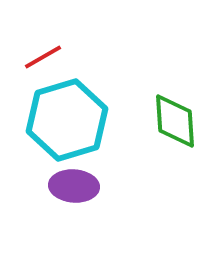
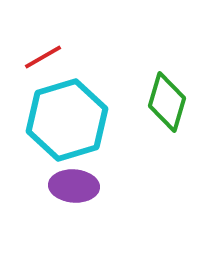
green diamond: moved 8 px left, 19 px up; rotated 20 degrees clockwise
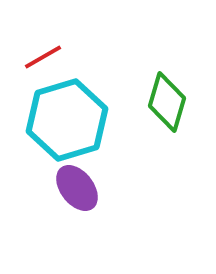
purple ellipse: moved 3 px right, 2 px down; rotated 48 degrees clockwise
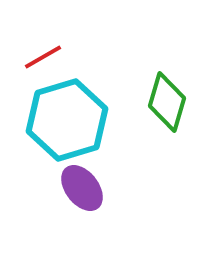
purple ellipse: moved 5 px right
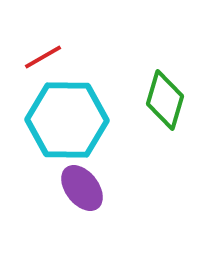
green diamond: moved 2 px left, 2 px up
cyan hexagon: rotated 18 degrees clockwise
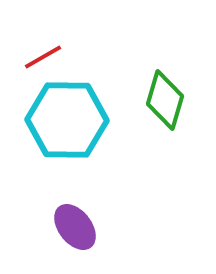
purple ellipse: moved 7 px left, 39 px down
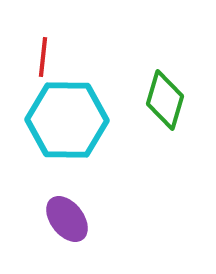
red line: rotated 54 degrees counterclockwise
purple ellipse: moved 8 px left, 8 px up
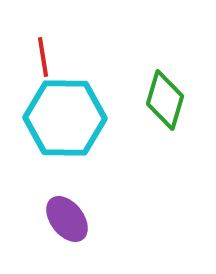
red line: rotated 15 degrees counterclockwise
cyan hexagon: moved 2 px left, 2 px up
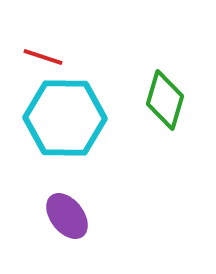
red line: rotated 63 degrees counterclockwise
purple ellipse: moved 3 px up
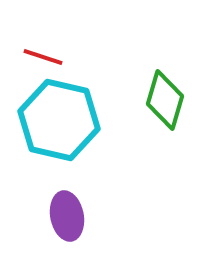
cyan hexagon: moved 6 px left, 2 px down; rotated 12 degrees clockwise
purple ellipse: rotated 27 degrees clockwise
